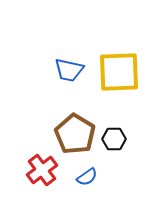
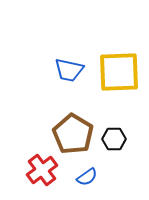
brown pentagon: moved 2 px left
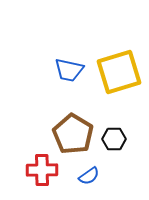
yellow square: rotated 15 degrees counterclockwise
red cross: rotated 36 degrees clockwise
blue semicircle: moved 2 px right, 1 px up
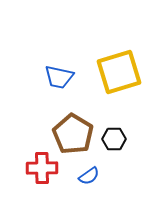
blue trapezoid: moved 10 px left, 7 px down
red cross: moved 2 px up
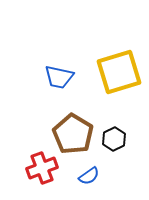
black hexagon: rotated 25 degrees counterclockwise
red cross: rotated 20 degrees counterclockwise
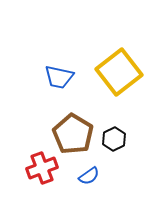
yellow square: rotated 21 degrees counterclockwise
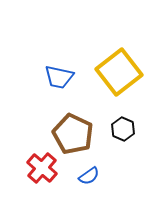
brown pentagon: rotated 6 degrees counterclockwise
black hexagon: moved 9 px right, 10 px up; rotated 10 degrees counterclockwise
red cross: rotated 28 degrees counterclockwise
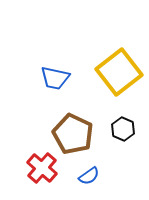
blue trapezoid: moved 4 px left, 1 px down
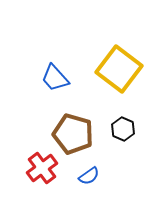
yellow square: moved 3 px up; rotated 15 degrees counterclockwise
blue trapezoid: rotated 36 degrees clockwise
brown pentagon: rotated 9 degrees counterclockwise
red cross: rotated 12 degrees clockwise
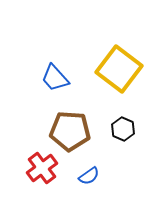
brown pentagon: moved 3 px left, 3 px up; rotated 12 degrees counterclockwise
